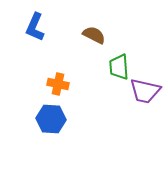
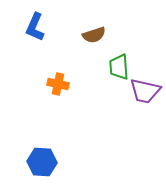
brown semicircle: rotated 135 degrees clockwise
blue hexagon: moved 9 px left, 43 px down
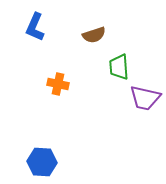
purple trapezoid: moved 7 px down
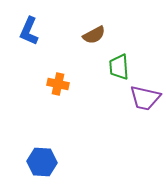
blue L-shape: moved 6 px left, 4 px down
brown semicircle: rotated 10 degrees counterclockwise
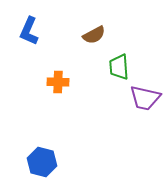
orange cross: moved 2 px up; rotated 10 degrees counterclockwise
blue hexagon: rotated 12 degrees clockwise
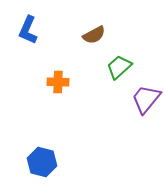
blue L-shape: moved 1 px left, 1 px up
green trapezoid: rotated 52 degrees clockwise
purple trapezoid: moved 1 px right, 1 px down; rotated 116 degrees clockwise
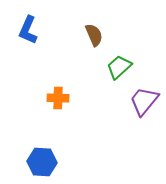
brown semicircle: rotated 85 degrees counterclockwise
orange cross: moved 16 px down
purple trapezoid: moved 2 px left, 2 px down
blue hexagon: rotated 12 degrees counterclockwise
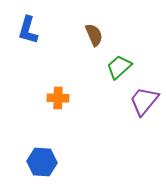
blue L-shape: rotated 8 degrees counterclockwise
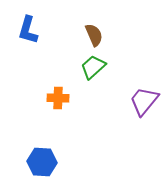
green trapezoid: moved 26 px left
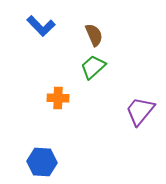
blue L-shape: moved 13 px right, 4 px up; rotated 60 degrees counterclockwise
purple trapezoid: moved 4 px left, 10 px down
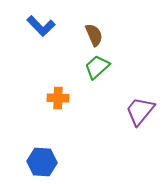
green trapezoid: moved 4 px right
